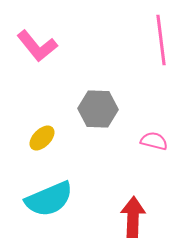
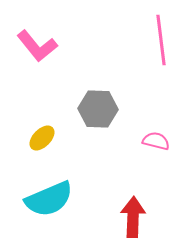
pink semicircle: moved 2 px right
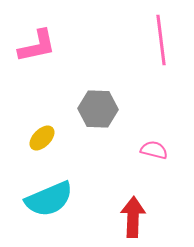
pink L-shape: rotated 63 degrees counterclockwise
pink semicircle: moved 2 px left, 9 px down
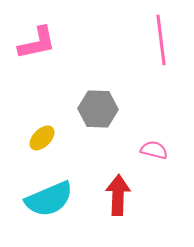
pink L-shape: moved 3 px up
red arrow: moved 15 px left, 22 px up
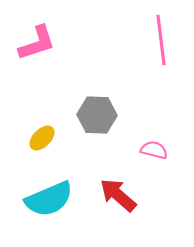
pink L-shape: rotated 6 degrees counterclockwise
gray hexagon: moved 1 px left, 6 px down
red arrow: rotated 51 degrees counterclockwise
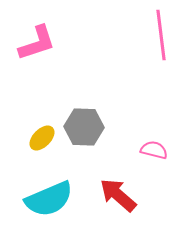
pink line: moved 5 px up
gray hexagon: moved 13 px left, 12 px down
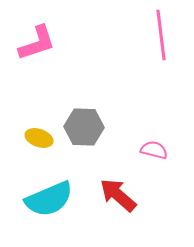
yellow ellipse: moved 3 px left; rotated 64 degrees clockwise
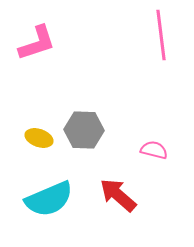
gray hexagon: moved 3 px down
